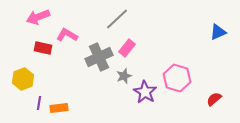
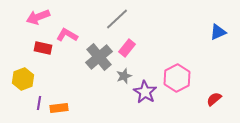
gray cross: rotated 16 degrees counterclockwise
pink hexagon: rotated 16 degrees clockwise
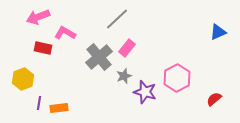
pink L-shape: moved 2 px left, 2 px up
purple star: rotated 15 degrees counterclockwise
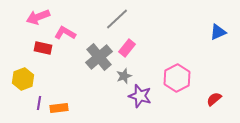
purple star: moved 5 px left, 4 px down
